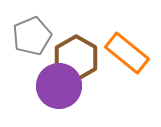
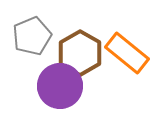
brown hexagon: moved 4 px right, 5 px up
purple circle: moved 1 px right
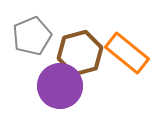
brown hexagon: rotated 15 degrees clockwise
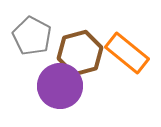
gray pentagon: rotated 21 degrees counterclockwise
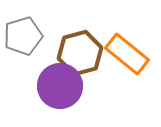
gray pentagon: moved 9 px left; rotated 27 degrees clockwise
orange rectangle: moved 1 px down
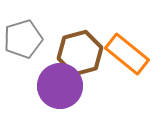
gray pentagon: moved 3 px down
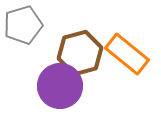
gray pentagon: moved 14 px up
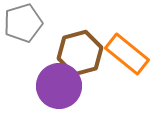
gray pentagon: moved 2 px up
purple circle: moved 1 px left
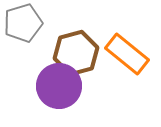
brown hexagon: moved 4 px left
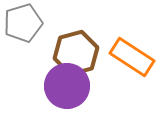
orange rectangle: moved 5 px right, 3 px down; rotated 6 degrees counterclockwise
purple circle: moved 8 px right
